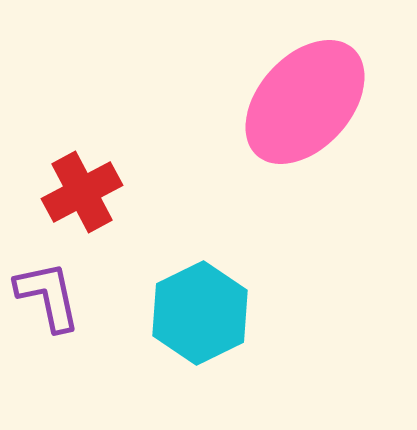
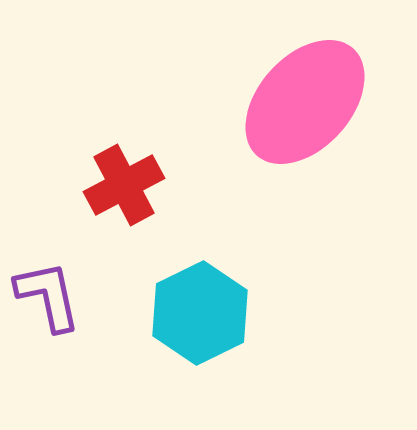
red cross: moved 42 px right, 7 px up
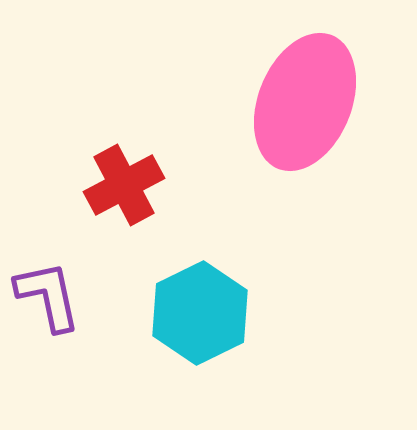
pink ellipse: rotated 20 degrees counterclockwise
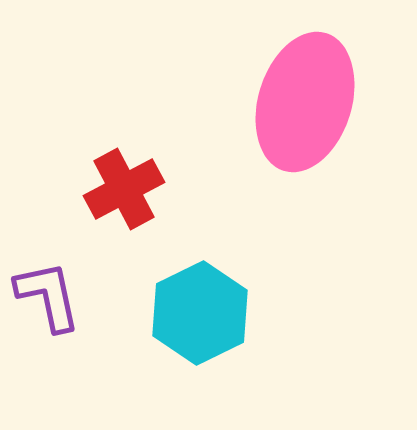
pink ellipse: rotated 5 degrees counterclockwise
red cross: moved 4 px down
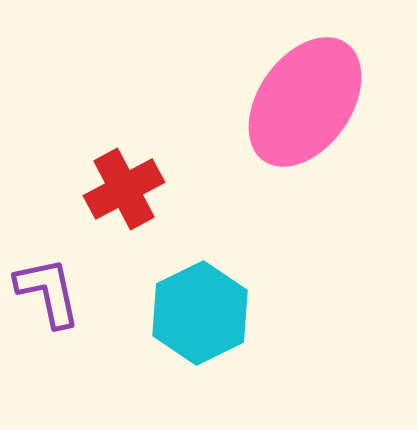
pink ellipse: rotated 18 degrees clockwise
purple L-shape: moved 4 px up
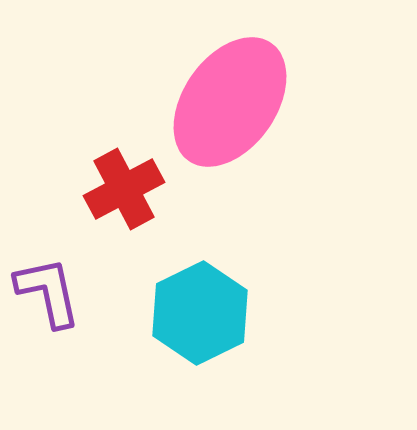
pink ellipse: moved 75 px left
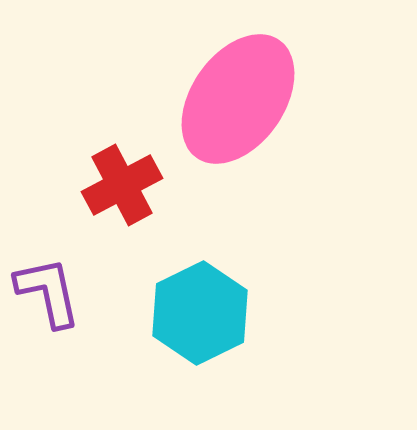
pink ellipse: moved 8 px right, 3 px up
red cross: moved 2 px left, 4 px up
